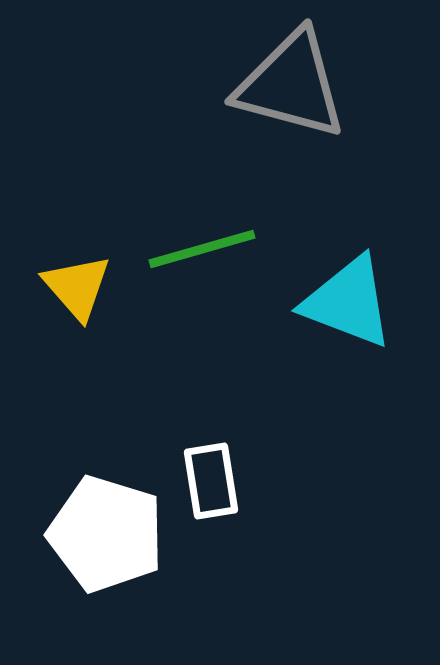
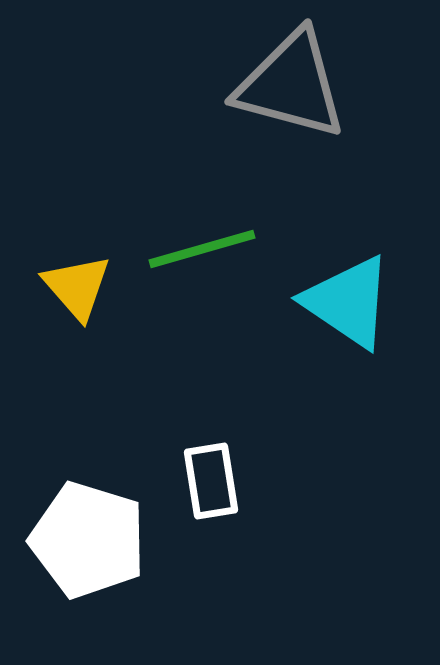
cyan triangle: rotated 13 degrees clockwise
white pentagon: moved 18 px left, 6 px down
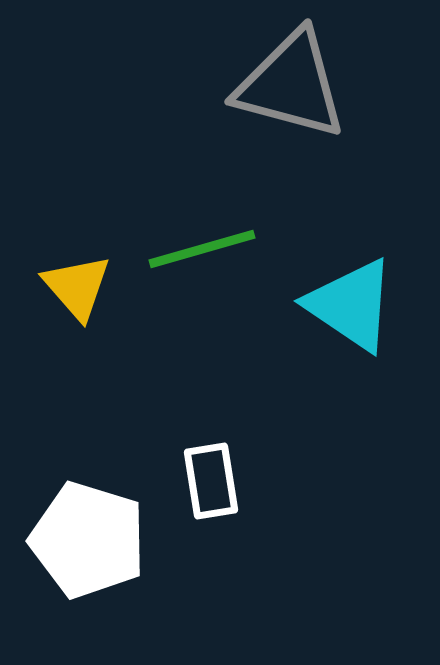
cyan triangle: moved 3 px right, 3 px down
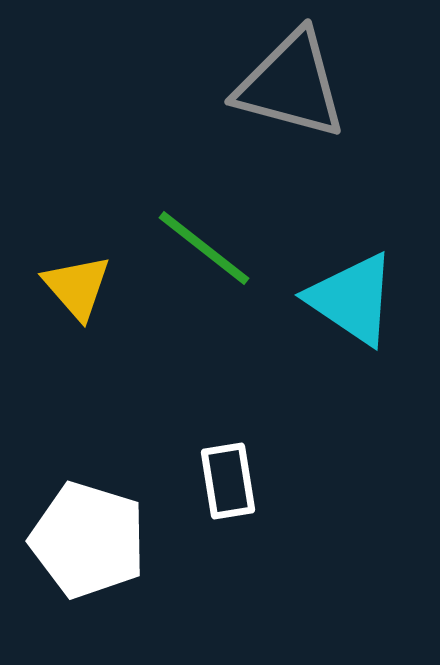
green line: moved 2 px right, 1 px up; rotated 54 degrees clockwise
cyan triangle: moved 1 px right, 6 px up
white rectangle: moved 17 px right
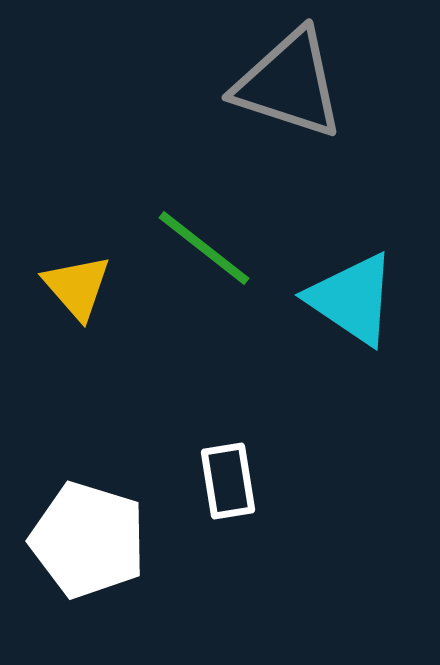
gray triangle: moved 2 px left, 1 px up; rotated 3 degrees clockwise
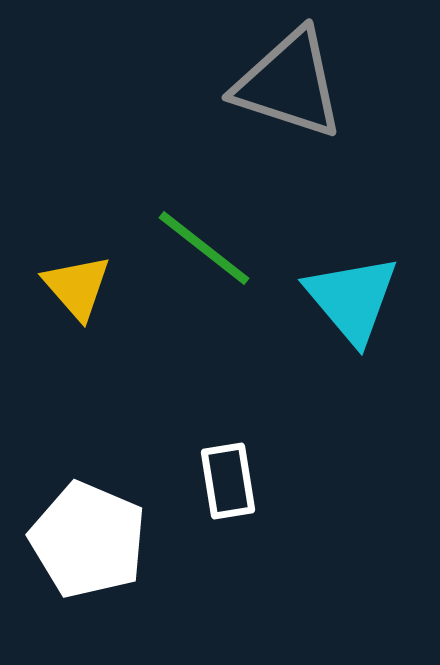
cyan triangle: rotated 16 degrees clockwise
white pentagon: rotated 6 degrees clockwise
